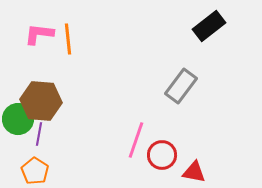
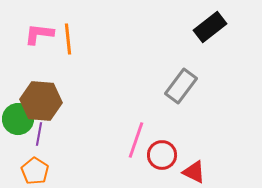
black rectangle: moved 1 px right, 1 px down
red triangle: rotated 15 degrees clockwise
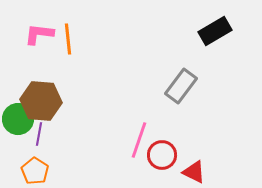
black rectangle: moved 5 px right, 4 px down; rotated 8 degrees clockwise
pink line: moved 3 px right
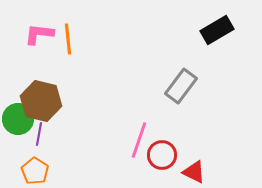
black rectangle: moved 2 px right, 1 px up
brown hexagon: rotated 9 degrees clockwise
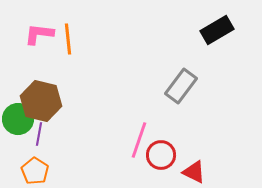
red circle: moved 1 px left
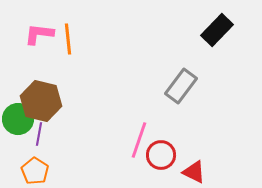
black rectangle: rotated 16 degrees counterclockwise
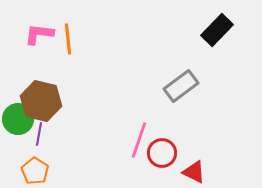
gray rectangle: rotated 16 degrees clockwise
red circle: moved 1 px right, 2 px up
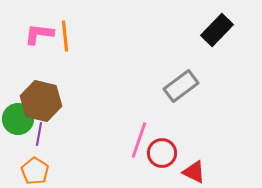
orange line: moved 3 px left, 3 px up
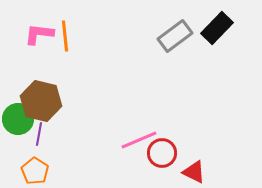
black rectangle: moved 2 px up
gray rectangle: moved 6 px left, 50 px up
pink line: rotated 48 degrees clockwise
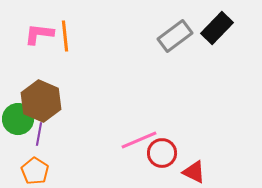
brown hexagon: rotated 9 degrees clockwise
